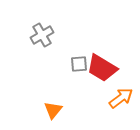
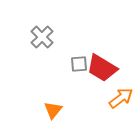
gray cross: moved 2 px down; rotated 15 degrees counterclockwise
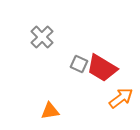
gray square: rotated 30 degrees clockwise
orange triangle: moved 3 px left, 1 px down; rotated 42 degrees clockwise
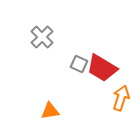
orange arrow: rotated 35 degrees counterclockwise
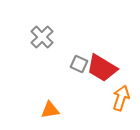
orange triangle: moved 1 px up
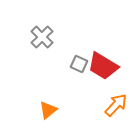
red trapezoid: moved 1 px right, 2 px up
orange arrow: moved 5 px left, 7 px down; rotated 25 degrees clockwise
orange triangle: moved 2 px left; rotated 30 degrees counterclockwise
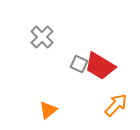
red trapezoid: moved 3 px left
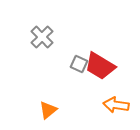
orange arrow: rotated 125 degrees counterclockwise
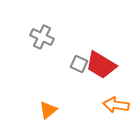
gray cross: rotated 20 degrees counterclockwise
red trapezoid: moved 1 px right, 1 px up
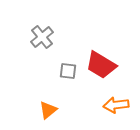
gray cross: rotated 25 degrees clockwise
gray square: moved 11 px left, 7 px down; rotated 18 degrees counterclockwise
orange arrow: rotated 15 degrees counterclockwise
